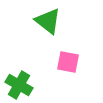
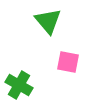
green triangle: rotated 12 degrees clockwise
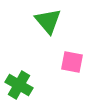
pink square: moved 4 px right
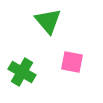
green cross: moved 3 px right, 13 px up
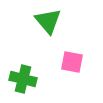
green cross: moved 1 px right, 7 px down; rotated 16 degrees counterclockwise
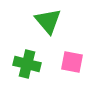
green cross: moved 4 px right, 15 px up
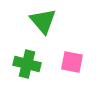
green triangle: moved 5 px left
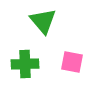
green cross: moved 2 px left; rotated 16 degrees counterclockwise
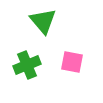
green cross: moved 2 px right, 1 px down; rotated 20 degrees counterclockwise
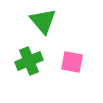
green cross: moved 2 px right, 4 px up
